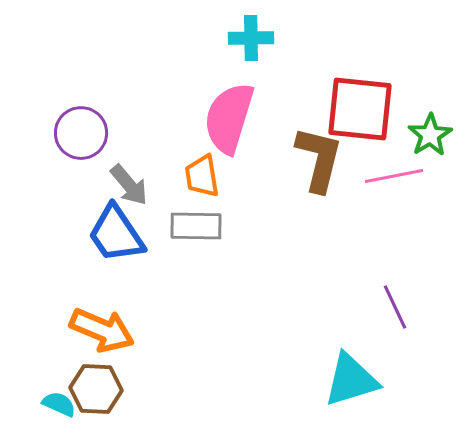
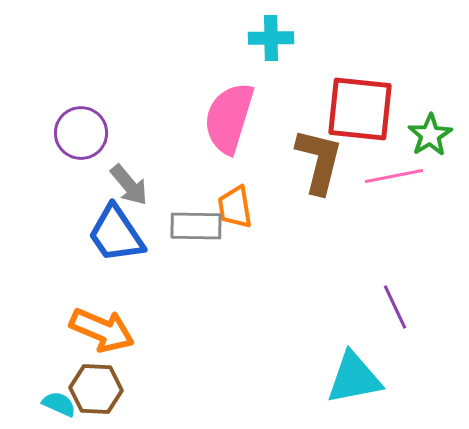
cyan cross: moved 20 px right
brown L-shape: moved 2 px down
orange trapezoid: moved 33 px right, 31 px down
cyan triangle: moved 3 px right, 2 px up; rotated 6 degrees clockwise
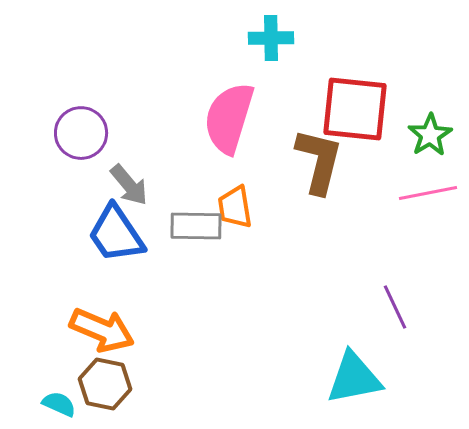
red square: moved 5 px left
pink line: moved 34 px right, 17 px down
brown hexagon: moved 9 px right, 5 px up; rotated 9 degrees clockwise
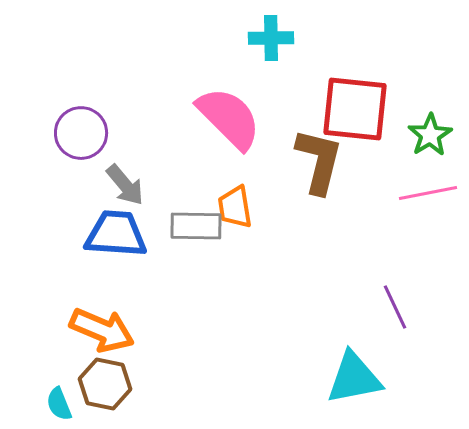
pink semicircle: rotated 118 degrees clockwise
gray arrow: moved 4 px left
blue trapezoid: rotated 128 degrees clockwise
cyan semicircle: rotated 136 degrees counterclockwise
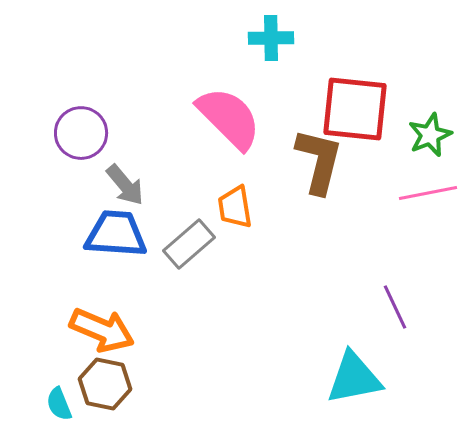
green star: rotated 9 degrees clockwise
gray rectangle: moved 7 px left, 18 px down; rotated 42 degrees counterclockwise
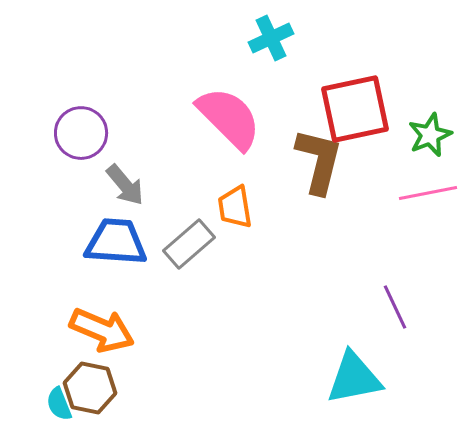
cyan cross: rotated 24 degrees counterclockwise
red square: rotated 18 degrees counterclockwise
blue trapezoid: moved 8 px down
brown hexagon: moved 15 px left, 4 px down
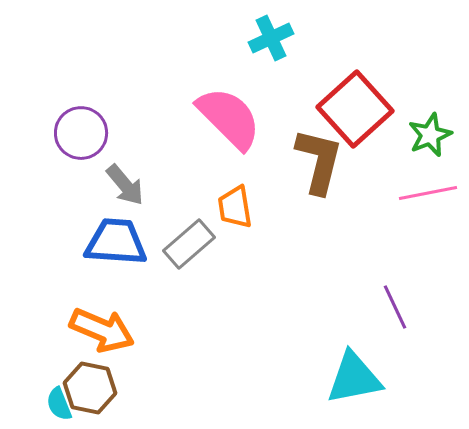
red square: rotated 30 degrees counterclockwise
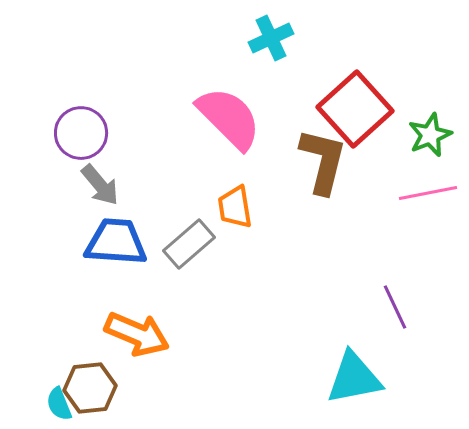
brown L-shape: moved 4 px right
gray arrow: moved 25 px left
orange arrow: moved 35 px right, 4 px down
brown hexagon: rotated 18 degrees counterclockwise
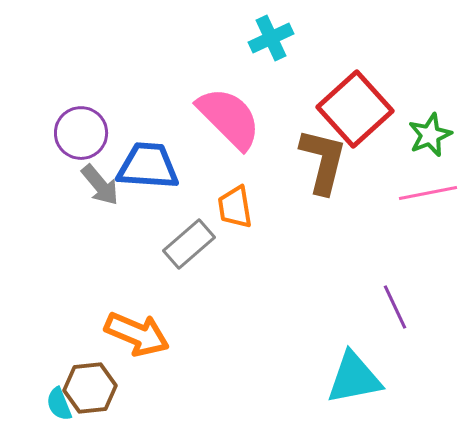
blue trapezoid: moved 32 px right, 76 px up
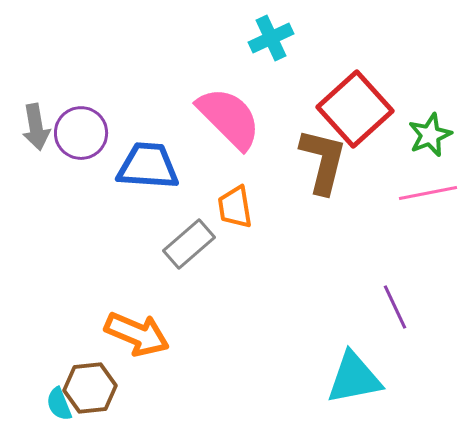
gray arrow: moved 64 px left, 58 px up; rotated 30 degrees clockwise
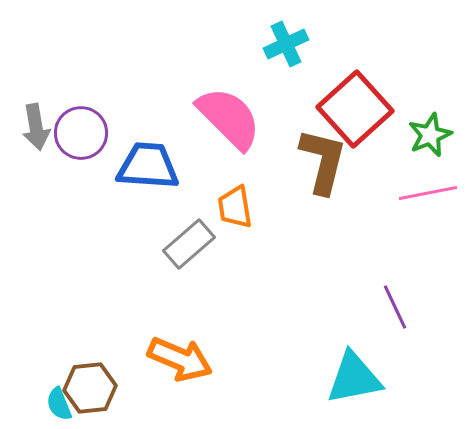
cyan cross: moved 15 px right, 6 px down
orange arrow: moved 43 px right, 25 px down
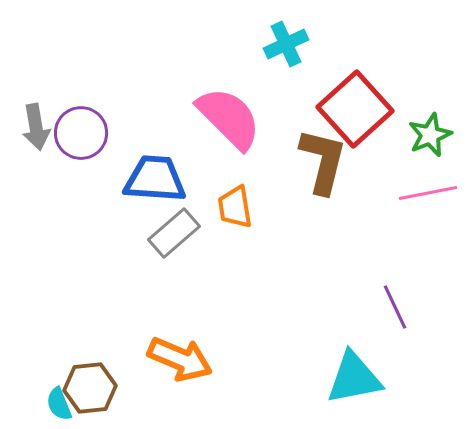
blue trapezoid: moved 7 px right, 13 px down
gray rectangle: moved 15 px left, 11 px up
